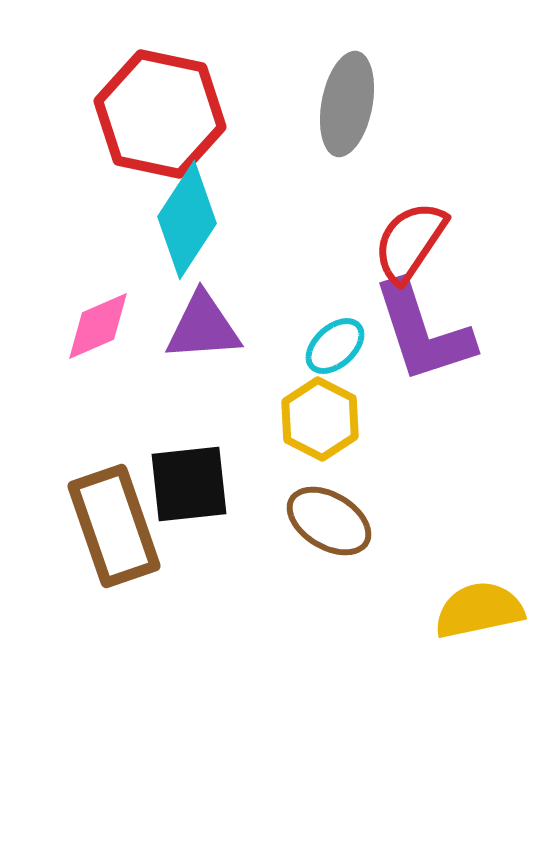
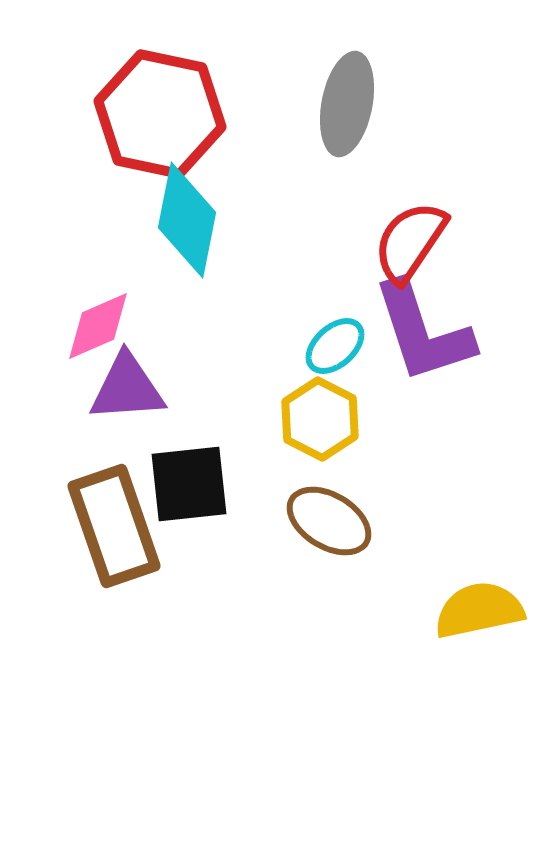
cyan diamond: rotated 22 degrees counterclockwise
purple triangle: moved 76 px left, 61 px down
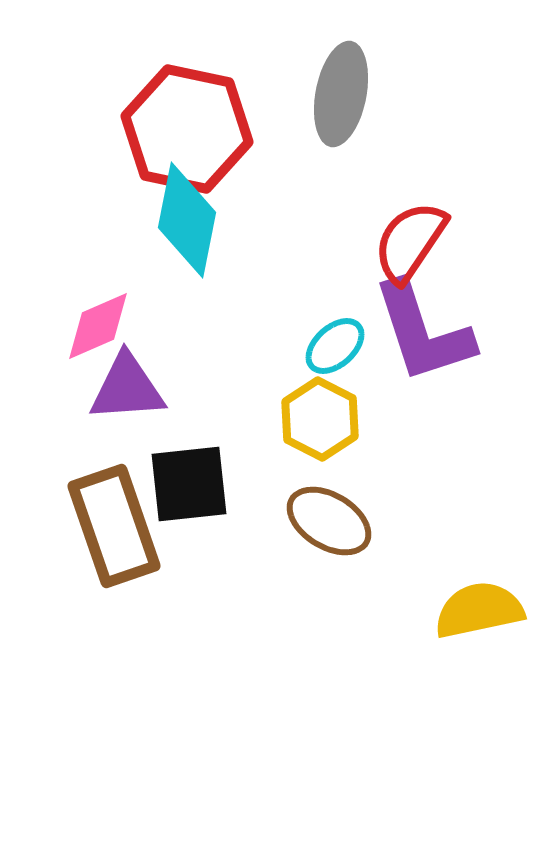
gray ellipse: moved 6 px left, 10 px up
red hexagon: moved 27 px right, 15 px down
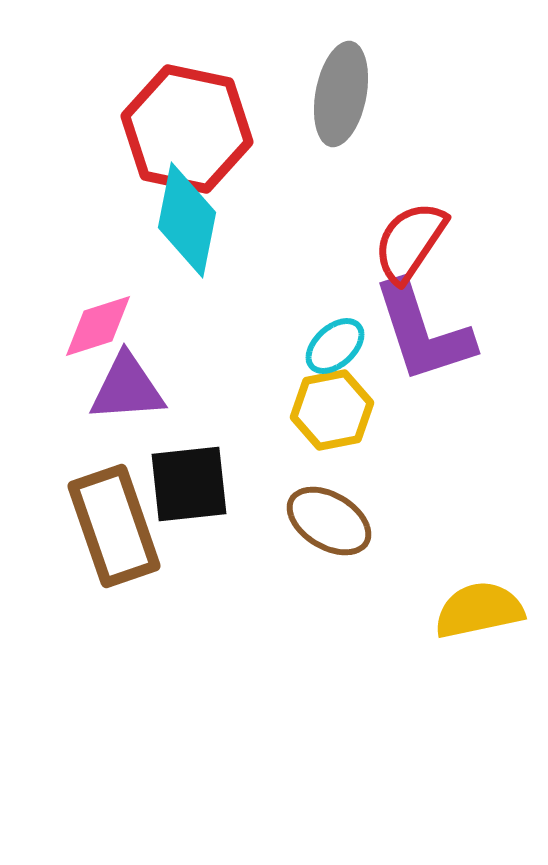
pink diamond: rotated 6 degrees clockwise
yellow hexagon: moved 12 px right, 9 px up; rotated 22 degrees clockwise
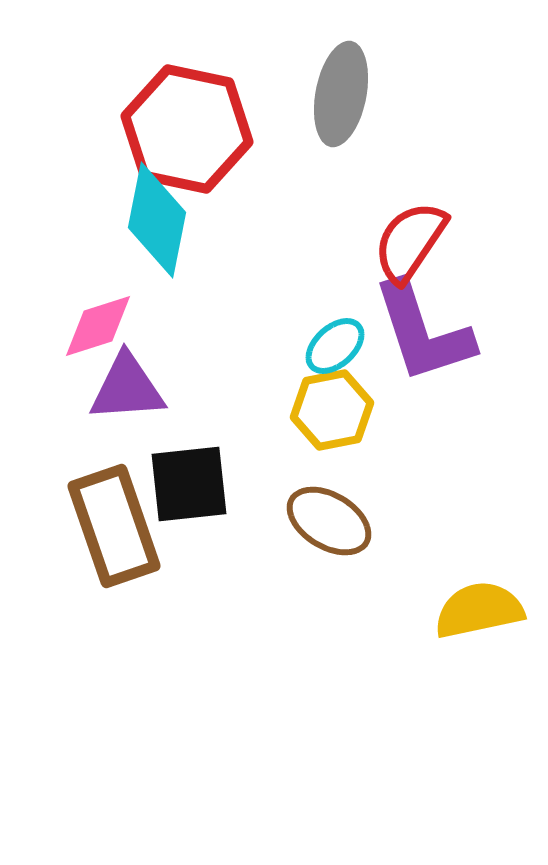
cyan diamond: moved 30 px left
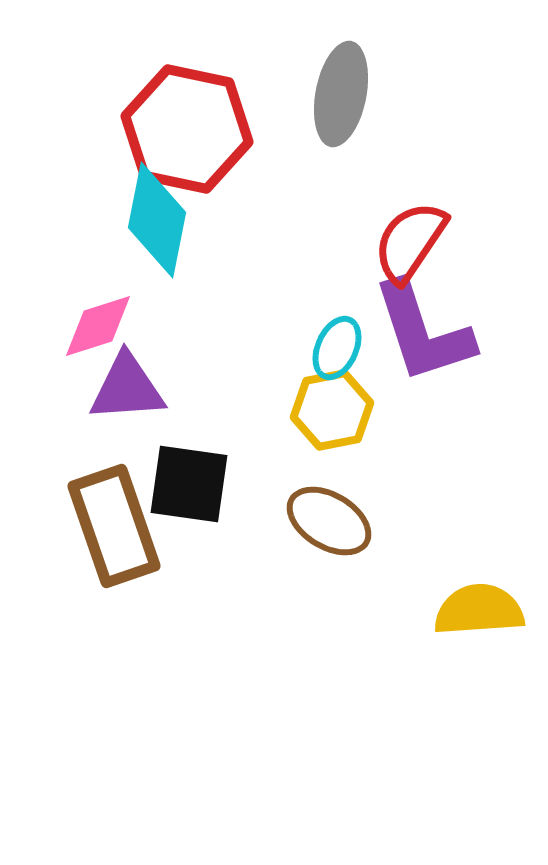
cyan ellipse: moved 2 px right, 2 px down; rotated 24 degrees counterclockwise
black square: rotated 14 degrees clockwise
yellow semicircle: rotated 8 degrees clockwise
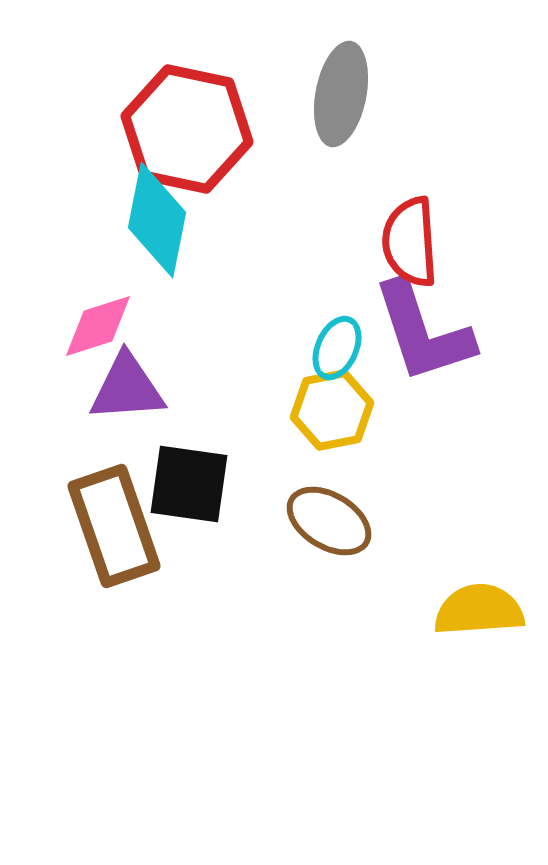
red semicircle: rotated 38 degrees counterclockwise
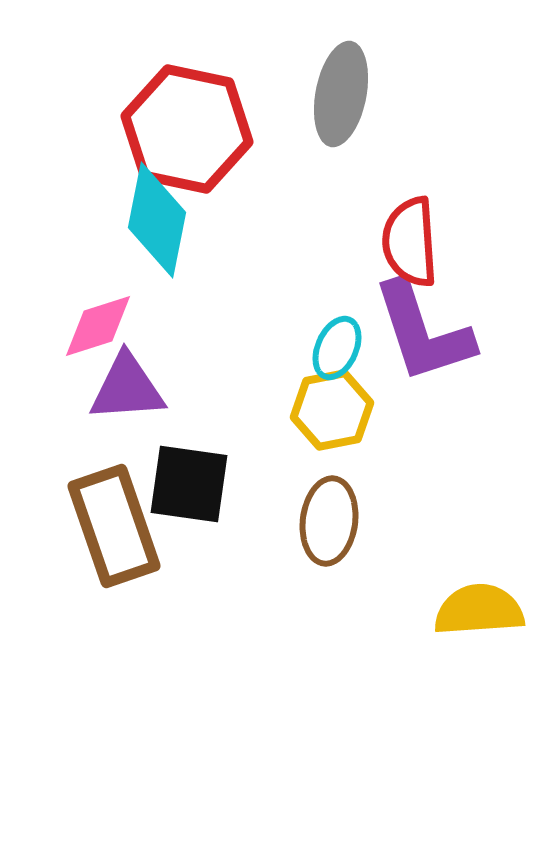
brown ellipse: rotated 66 degrees clockwise
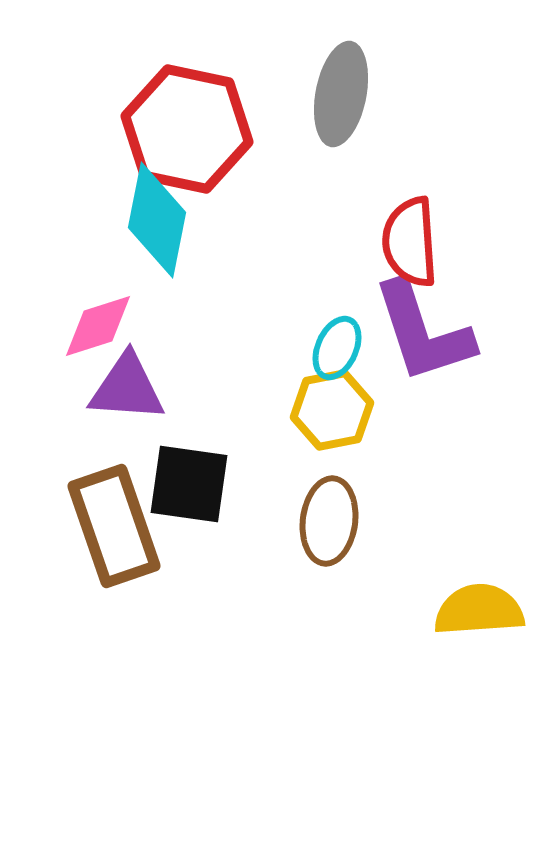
purple triangle: rotated 8 degrees clockwise
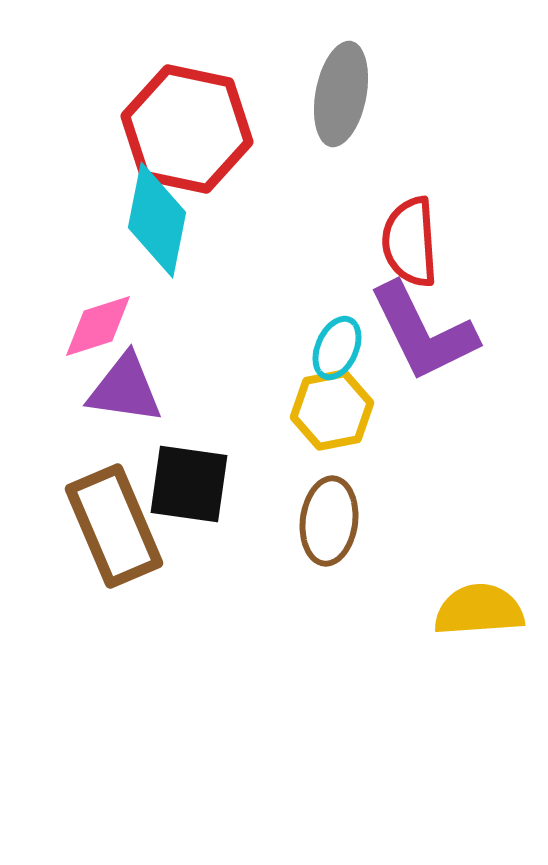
purple L-shape: rotated 8 degrees counterclockwise
purple triangle: moved 2 px left, 1 px down; rotated 4 degrees clockwise
brown rectangle: rotated 4 degrees counterclockwise
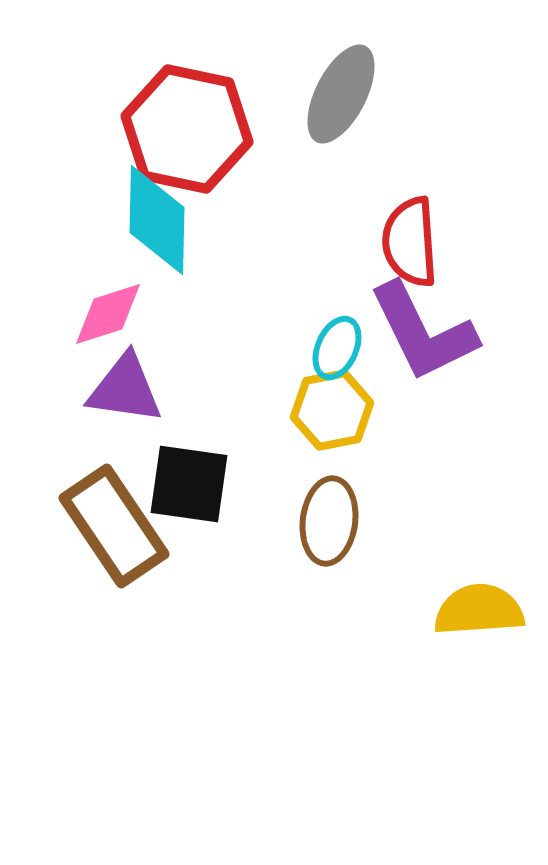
gray ellipse: rotated 16 degrees clockwise
cyan diamond: rotated 10 degrees counterclockwise
pink diamond: moved 10 px right, 12 px up
brown rectangle: rotated 11 degrees counterclockwise
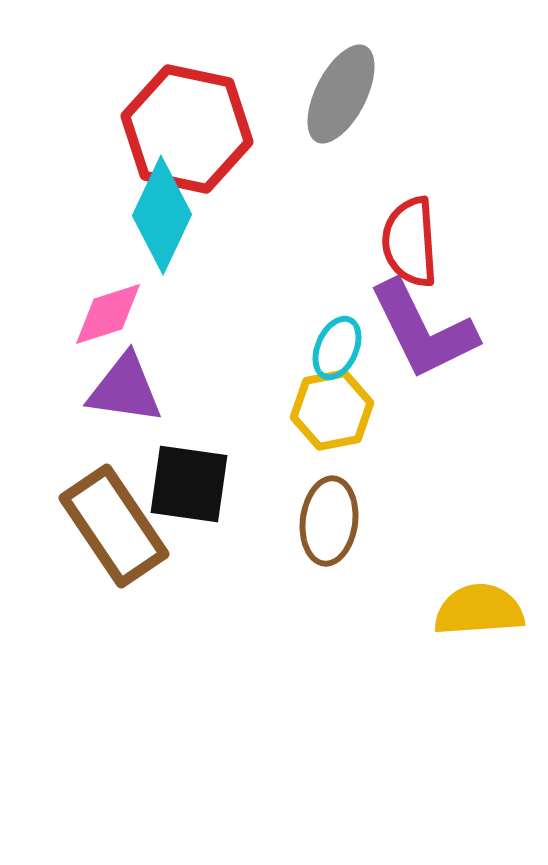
cyan diamond: moved 5 px right, 5 px up; rotated 24 degrees clockwise
purple L-shape: moved 2 px up
